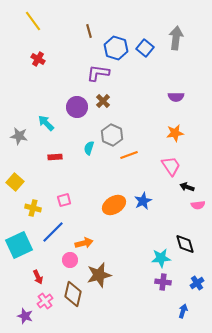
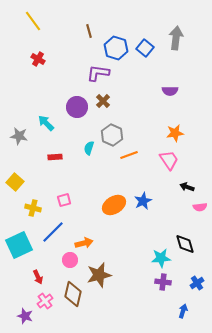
purple semicircle: moved 6 px left, 6 px up
pink trapezoid: moved 2 px left, 6 px up
pink semicircle: moved 2 px right, 2 px down
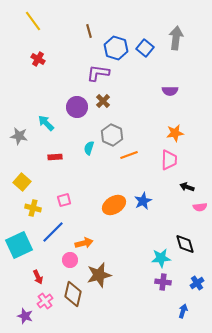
pink trapezoid: rotated 35 degrees clockwise
yellow square: moved 7 px right
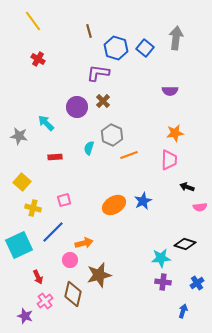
black diamond: rotated 55 degrees counterclockwise
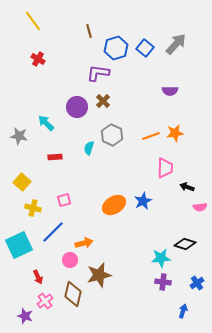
gray arrow: moved 6 px down; rotated 35 degrees clockwise
blue hexagon: rotated 25 degrees clockwise
orange line: moved 22 px right, 19 px up
pink trapezoid: moved 4 px left, 8 px down
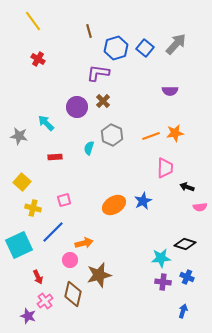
blue cross: moved 10 px left, 6 px up; rotated 32 degrees counterclockwise
purple star: moved 3 px right
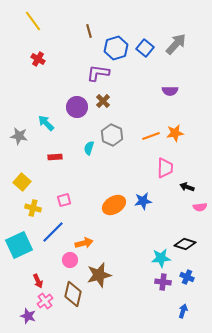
blue star: rotated 18 degrees clockwise
red arrow: moved 4 px down
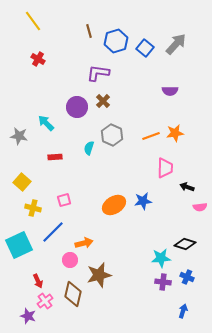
blue hexagon: moved 7 px up
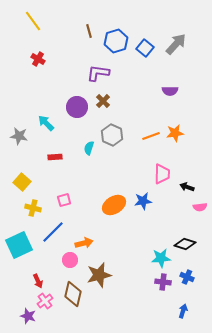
pink trapezoid: moved 3 px left, 6 px down
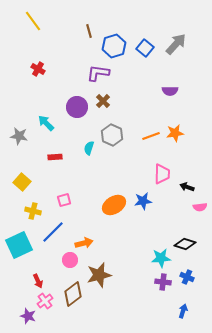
blue hexagon: moved 2 px left, 5 px down
red cross: moved 10 px down
yellow cross: moved 3 px down
brown diamond: rotated 40 degrees clockwise
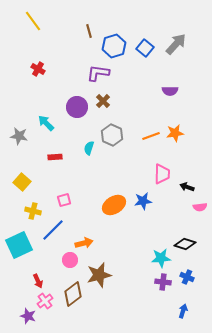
blue line: moved 2 px up
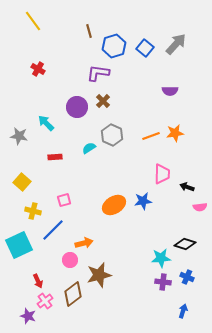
cyan semicircle: rotated 40 degrees clockwise
